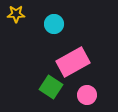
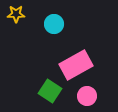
pink rectangle: moved 3 px right, 3 px down
green square: moved 1 px left, 4 px down
pink circle: moved 1 px down
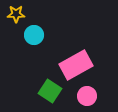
cyan circle: moved 20 px left, 11 px down
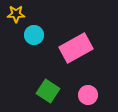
pink rectangle: moved 17 px up
green square: moved 2 px left
pink circle: moved 1 px right, 1 px up
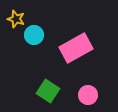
yellow star: moved 5 px down; rotated 18 degrees clockwise
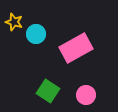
yellow star: moved 2 px left, 3 px down
cyan circle: moved 2 px right, 1 px up
pink circle: moved 2 px left
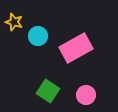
cyan circle: moved 2 px right, 2 px down
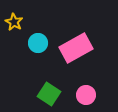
yellow star: rotated 12 degrees clockwise
cyan circle: moved 7 px down
green square: moved 1 px right, 3 px down
